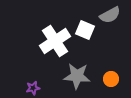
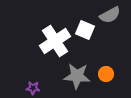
orange circle: moved 5 px left, 5 px up
purple star: rotated 16 degrees clockwise
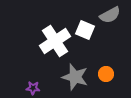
gray star: moved 2 px left, 1 px down; rotated 12 degrees clockwise
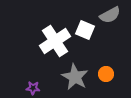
gray star: rotated 12 degrees clockwise
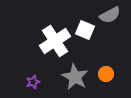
purple star: moved 6 px up; rotated 24 degrees counterclockwise
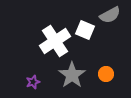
gray star: moved 3 px left, 2 px up; rotated 8 degrees clockwise
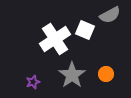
white cross: moved 2 px up
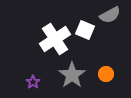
purple star: rotated 16 degrees counterclockwise
